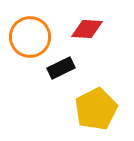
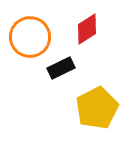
red diamond: rotated 36 degrees counterclockwise
yellow pentagon: moved 1 px right, 1 px up
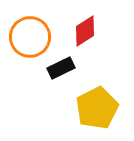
red diamond: moved 2 px left, 2 px down
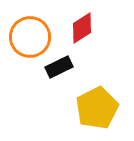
red diamond: moved 3 px left, 3 px up
black rectangle: moved 2 px left, 1 px up
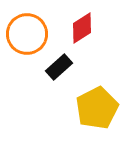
orange circle: moved 3 px left, 3 px up
black rectangle: rotated 16 degrees counterclockwise
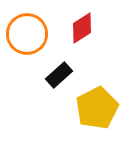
black rectangle: moved 8 px down
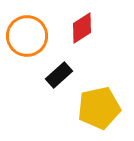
orange circle: moved 2 px down
yellow pentagon: moved 2 px right; rotated 15 degrees clockwise
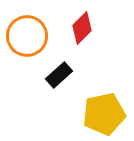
red diamond: rotated 12 degrees counterclockwise
yellow pentagon: moved 5 px right, 6 px down
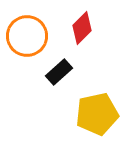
black rectangle: moved 3 px up
yellow pentagon: moved 7 px left
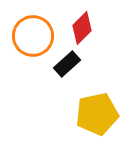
orange circle: moved 6 px right
black rectangle: moved 8 px right, 8 px up
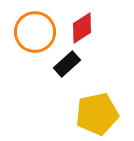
red diamond: rotated 12 degrees clockwise
orange circle: moved 2 px right, 4 px up
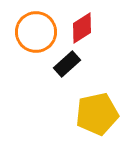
orange circle: moved 1 px right
